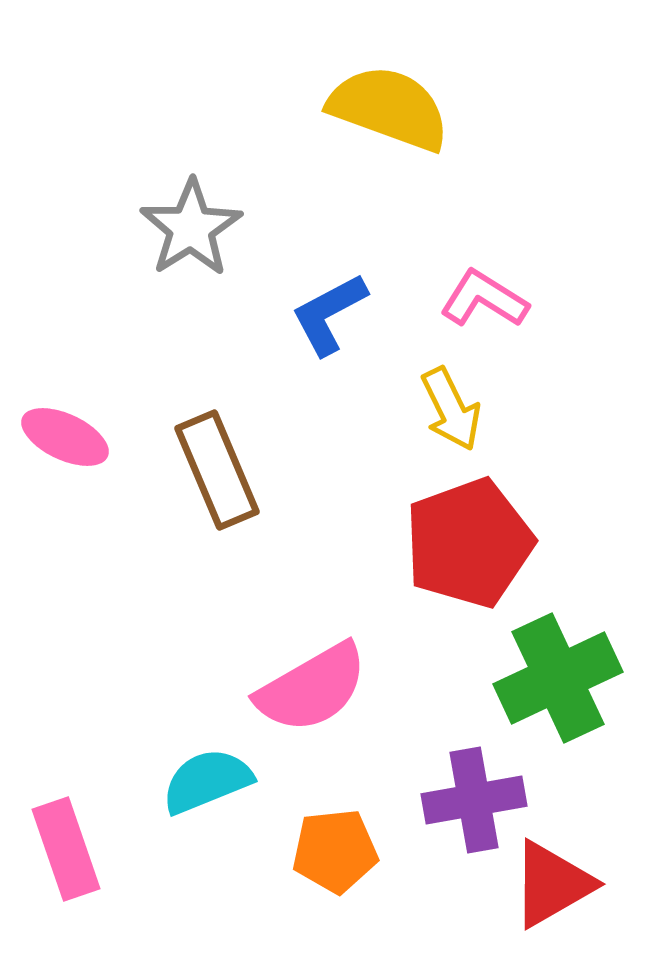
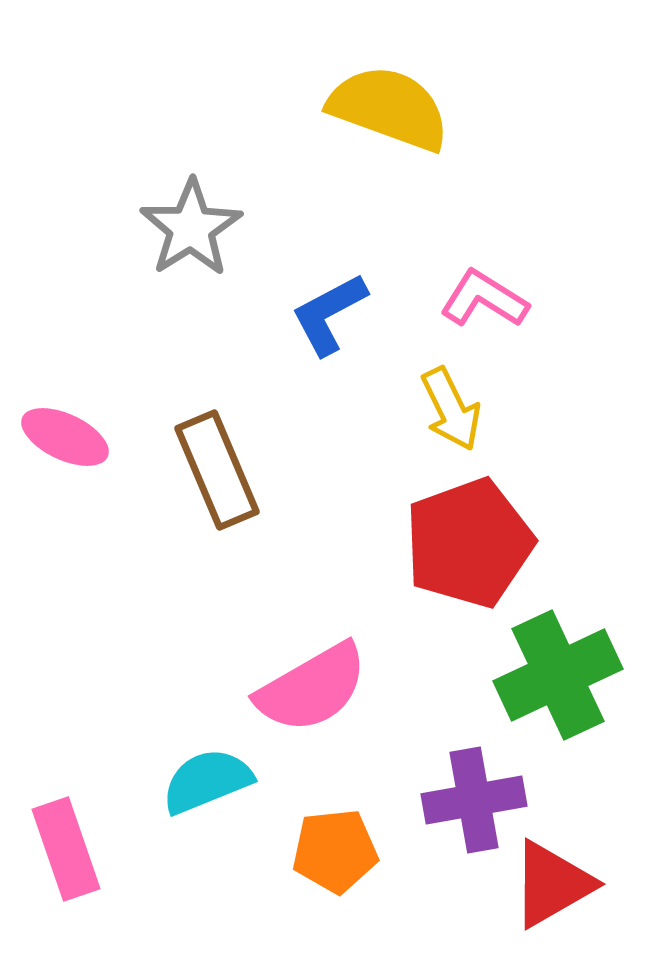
green cross: moved 3 px up
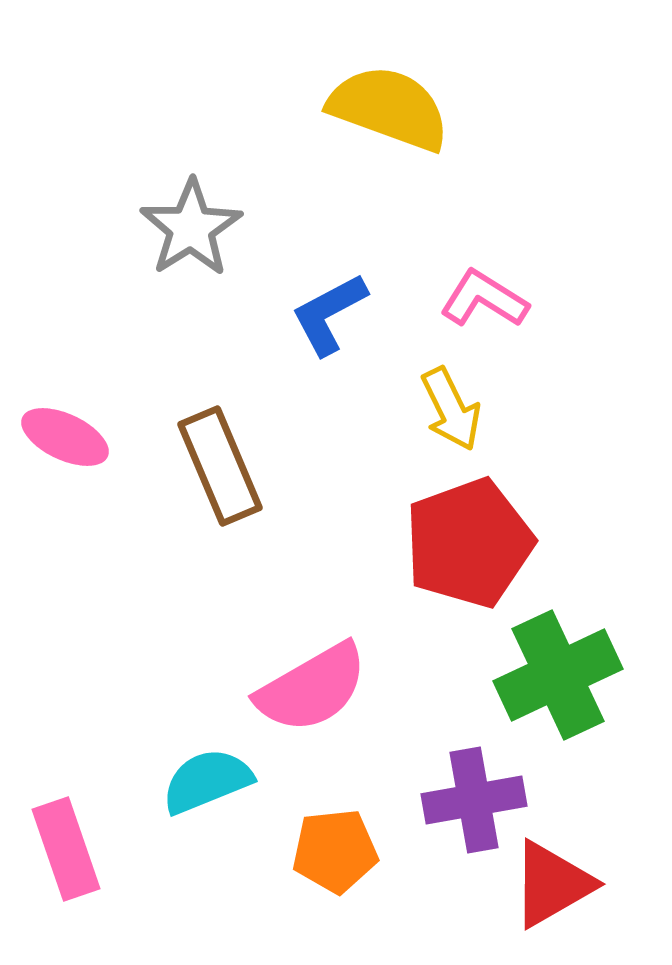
brown rectangle: moved 3 px right, 4 px up
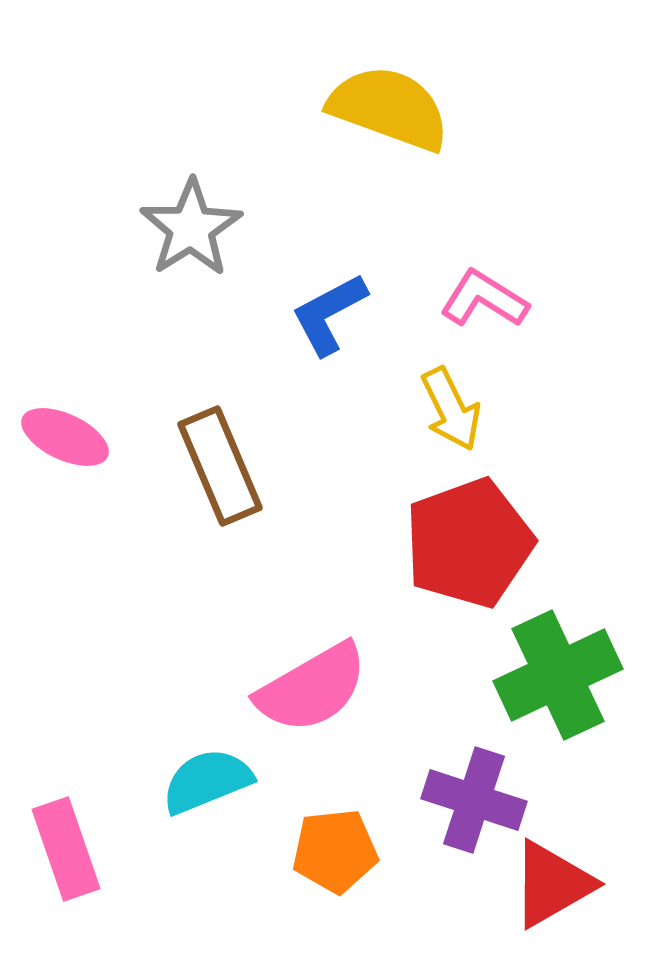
purple cross: rotated 28 degrees clockwise
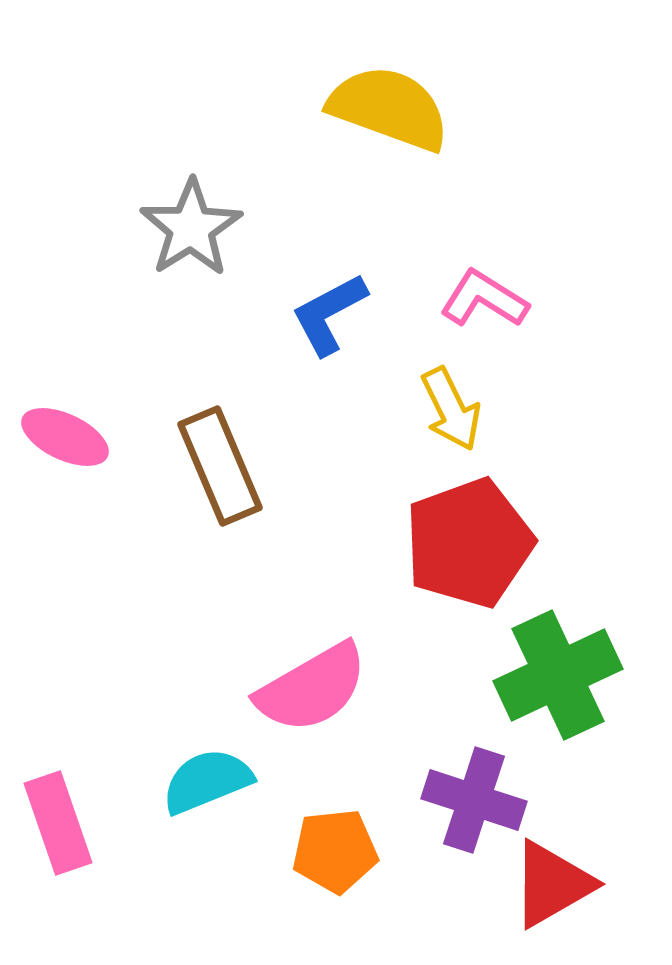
pink rectangle: moved 8 px left, 26 px up
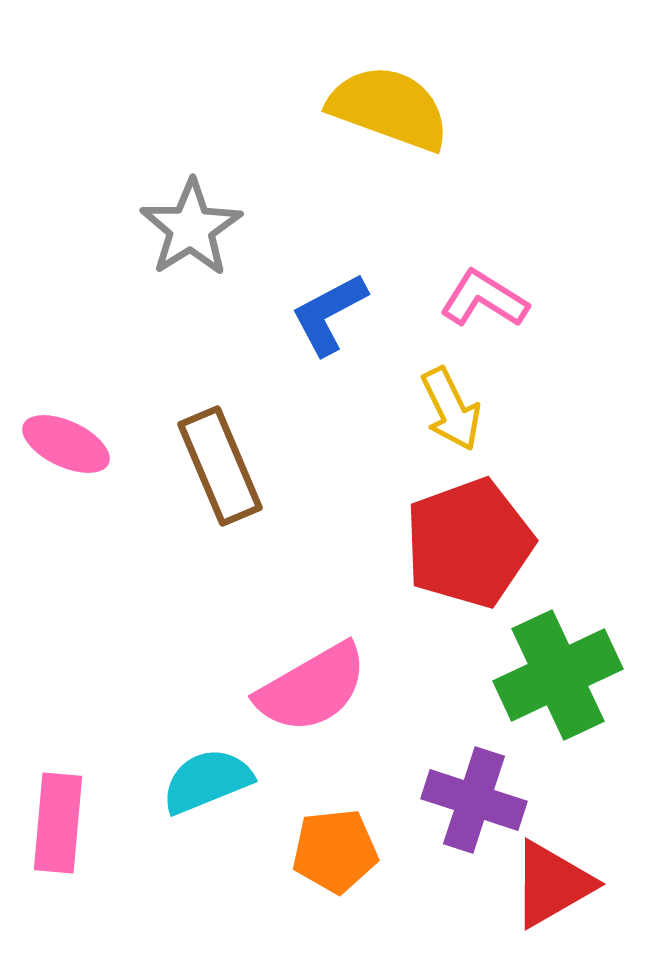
pink ellipse: moved 1 px right, 7 px down
pink rectangle: rotated 24 degrees clockwise
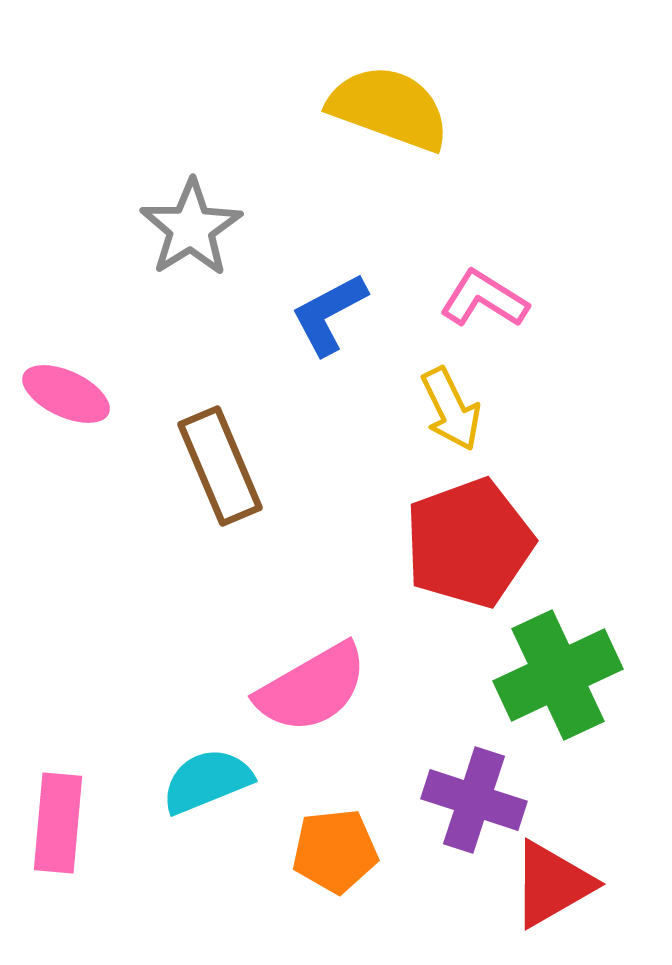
pink ellipse: moved 50 px up
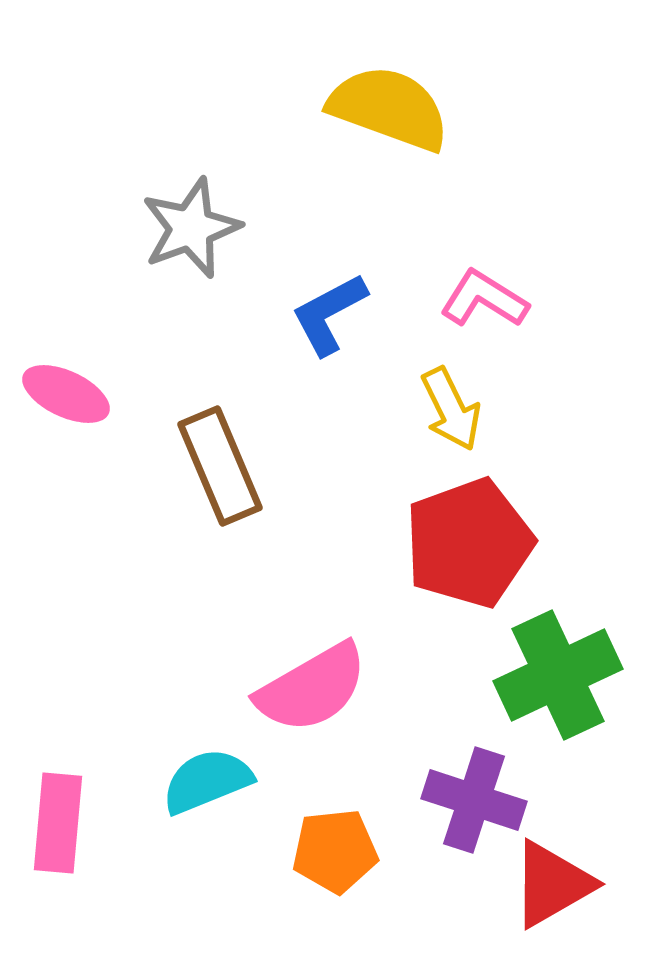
gray star: rotated 12 degrees clockwise
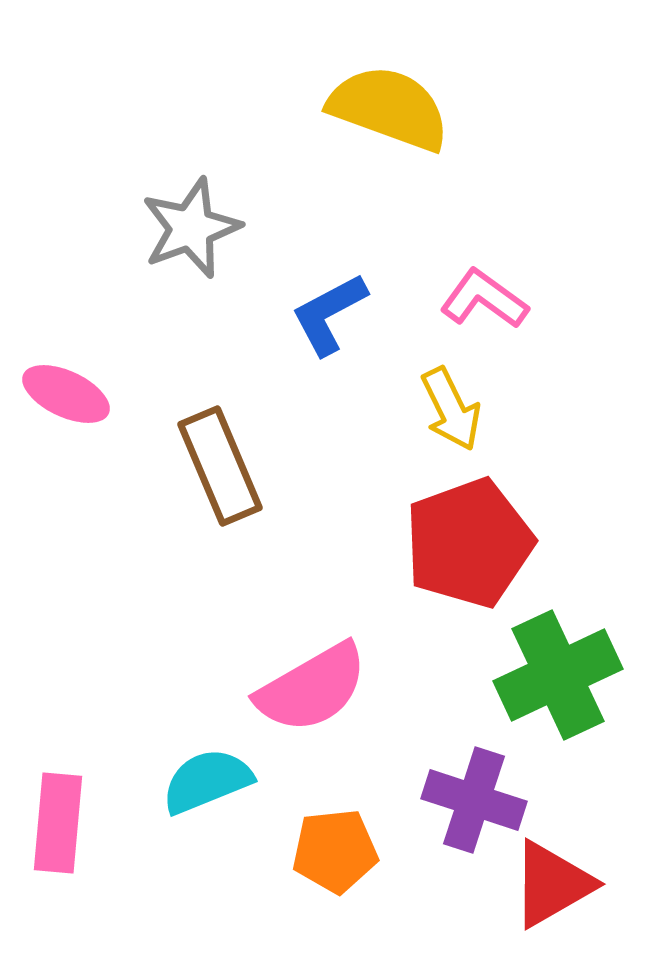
pink L-shape: rotated 4 degrees clockwise
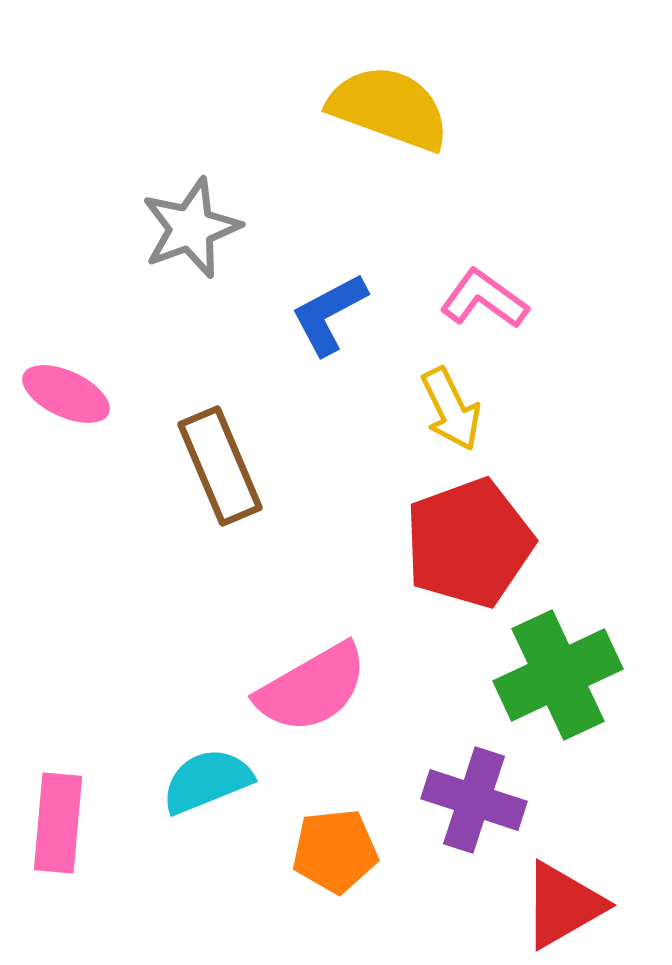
red triangle: moved 11 px right, 21 px down
